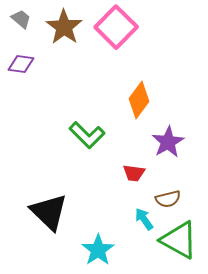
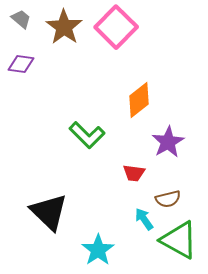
orange diamond: rotated 15 degrees clockwise
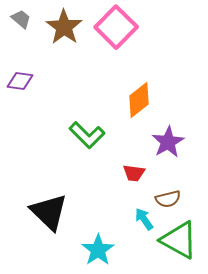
purple diamond: moved 1 px left, 17 px down
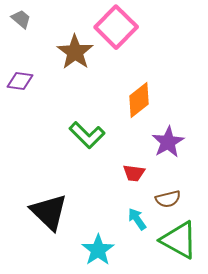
brown star: moved 11 px right, 25 px down
cyan arrow: moved 7 px left
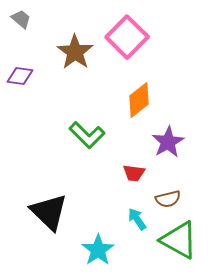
pink square: moved 11 px right, 10 px down
purple diamond: moved 5 px up
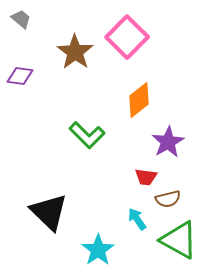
red trapezoid: moved 12 px right, 4 px down
